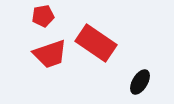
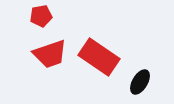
red pentagon: moved 2 px left
red rectangle: moved 3 px right, 14 px down
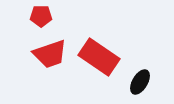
red pentagon: rotated 10 degrees clockwise
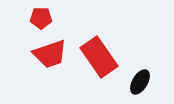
red pentagon: moved 2 px down
red rectangle: rotated 21 degrees clockwise
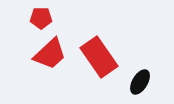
red trapezoid: rotated 24 degrees counterclockwise
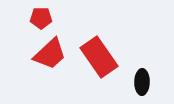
black ellipse: moved 2 px right; rotated 30 degrees counterclockwise
